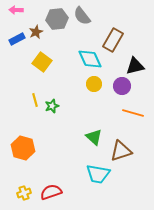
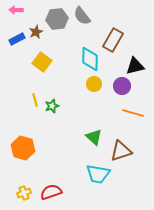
cyan diamond: rotated 25 degrees clockwise
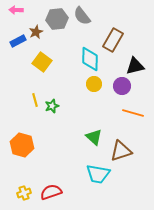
blue rectangle: moved 1 px right, 2 px down
orange hexagon: moved 1 px left, 3 px up
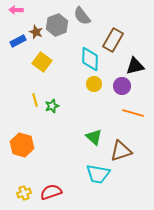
gray hexagon: moved 6 px down; rotated 15 degrees counterclockwise
brown star: rotated 24 degrees counterclockwise
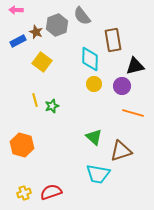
brown rectangle: rotated 40 degrees counterclockwise
